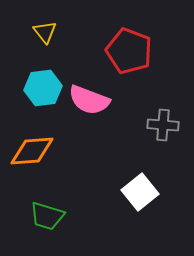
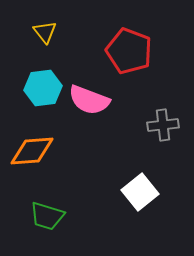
gray cross: rotated 12 degrees counterclockwise
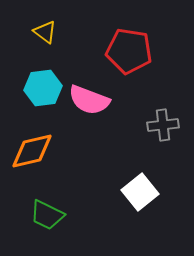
yellow triangle: rotated 15 degrees counterclockwise
red pentagon: rotated 12 degrees counterclockwise
orange diamond: rotated 9 degrees counterclockwise
green trapezoid: moved 1 px up; rotated 9 degrees clockwise
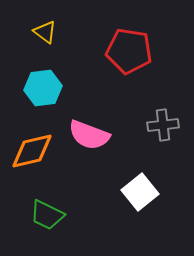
pink semicircle: moved 35 px down
